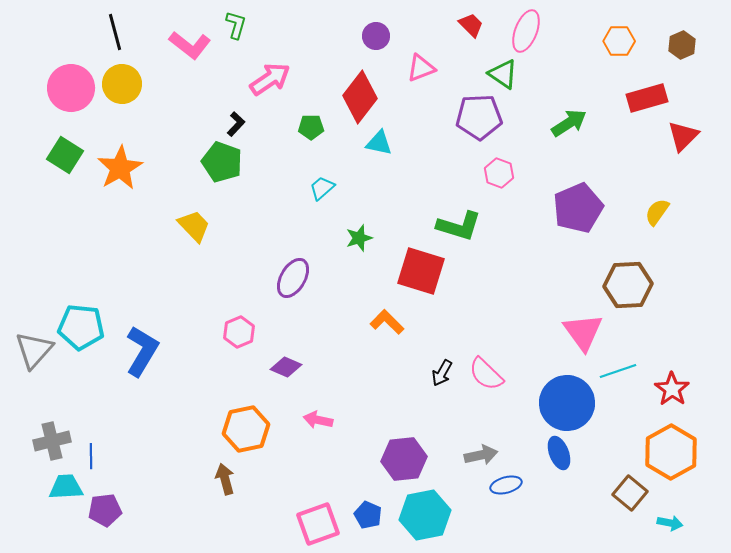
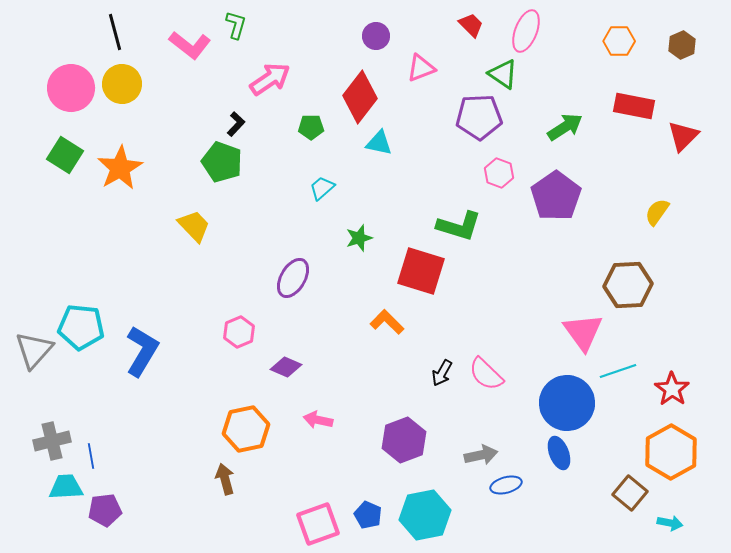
red rectangle at (647, 98): moved 13 px left, 8 px down; rotated 27 degrees clockwise
green arrow at (569, 123): moved 4 px left, 4 px down
purple pentagon at (578, 208): moved 22 px left, 12 px up; rotated 12 degrees counterclockwise
blue line at (91, 456): rotated 10 degrees counterclockwise
purple hexagon at (404, 459): moved 19 px up; rotated 15 degrees counterclockwise
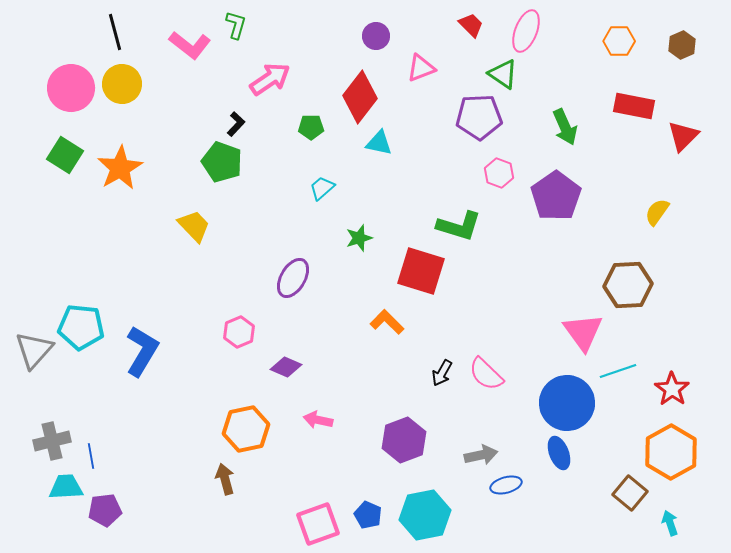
green arrow at (565, 127): rotated 99 degrees clockwise
cyan arrow at (670, 523): rotated 120 degrees counterclockwise
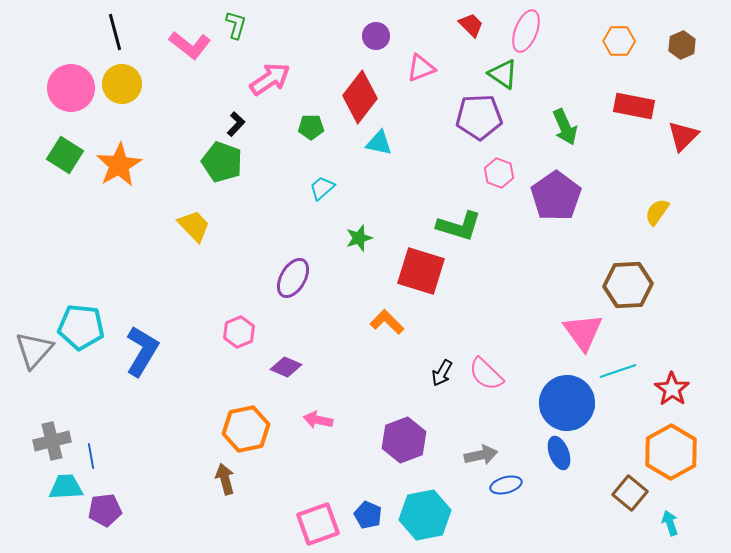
orange star at (120, 168): moved 1 px left, 3 px up
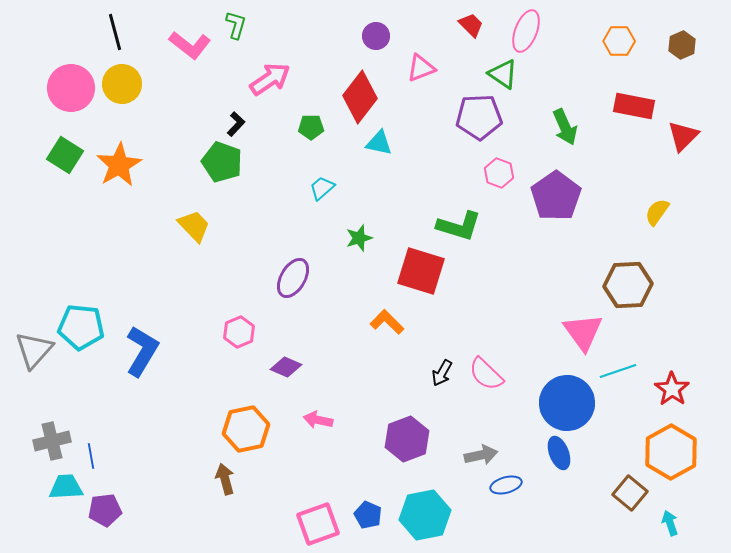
purple hexagon at (404, 440): moved 3 px right, 1 px up
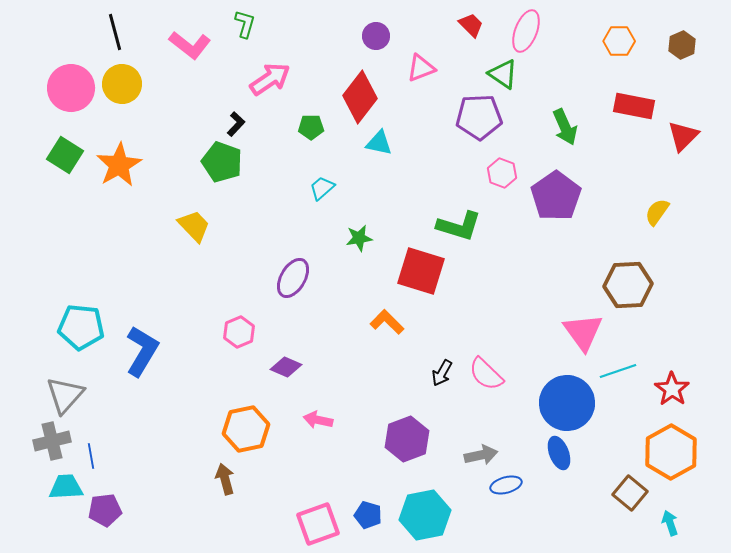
green L-shape at (236, 25): moved 9 px right, 1 px up
pink hexagon at (499, 173): moved 3 px right
green star at (359, 238): rotated 8 degrees clockwise
gray triangle at (34, 350): moved 31 px right, 45 px down
blue pentagon at (368, 515): rotated 8 degrees counterclockwise
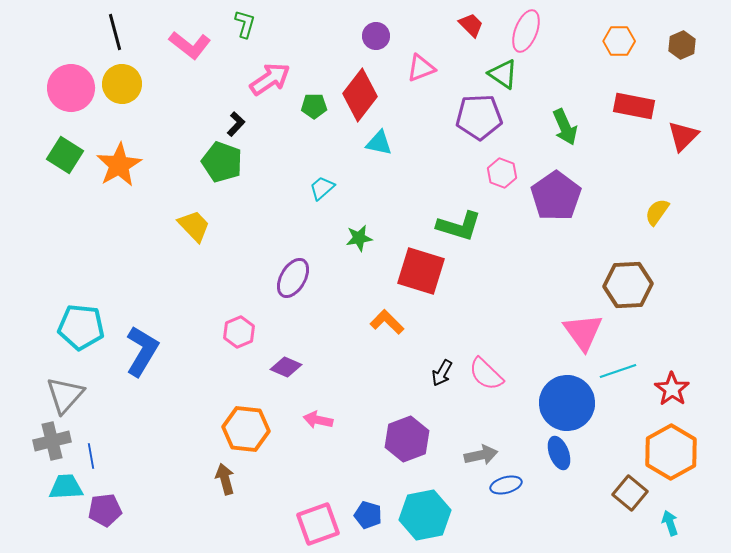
red diamond at (360, 97): moved 2 px up
green pentagon at (311, 127): moved 3 px right, 21 px up
orange hexagon at (246, 429): rotated 18 degrees clockwise
